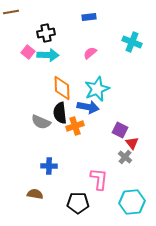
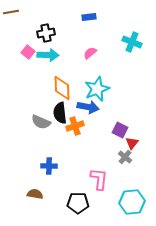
red triangle: rotated 16 degrees clockwise
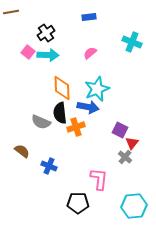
black cross: rotated 24 degrees counterclockwise
orange cross: moved 1 px right, 1 px down
blue cross: rotated 21 degrees clockwise
brown semicircle: moved 13 px left, 43 px up; rotated 28 degrees clockwise
cyan hexagon: moved 2 px right, 4 px down
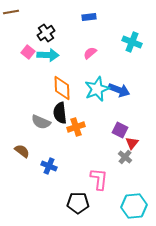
blue arrow: moved 31 px right, 17 px up; rotated 10 degrees clockwise
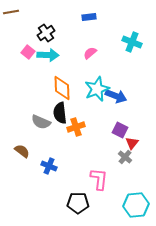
blue arrow: moved 3 px left, 6 px down
cyan hexagon: moved 2 px right, 1 px up
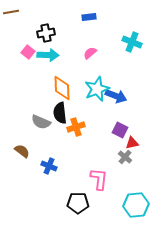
black cross: rotated 24 degrees clockwise
red triangle: rotated 40 degrees clockwise
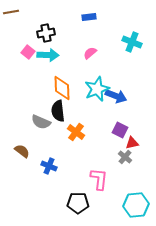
black semicircle: moved 2 px left, 2 px up
orange cross: moved 5 px down; rotated 36 degrees counterclockwise
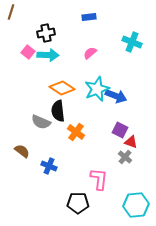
brown line: rotated 63 degrees counterclockwise
orange diamond: rotated 55 degrees counterclockwise
red triangle: moved 1 px left, 1 px up; rotated 32 degrees clockwise
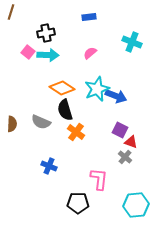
black semicircle: moved 7 px right, 1 px up; rotated 10 degrees counterclockwise
brown semicircle: moved 10 px left, 27 px up; rotated 56 degrees clockwise
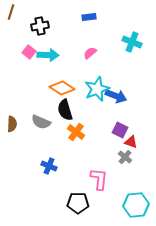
black cross: moved 6 px left, 7 px up
pink square: moved 1 px right
